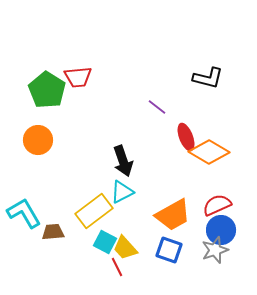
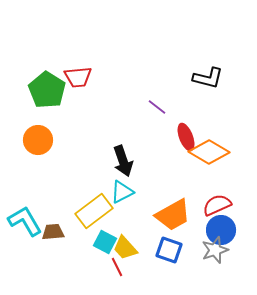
cyan L-shape: moved 1 px right, 8 px down
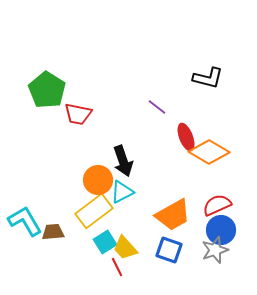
red trapezoid: moved 37 px down; rotated 16 degrees clockwise
orange circle: moved 60 px right, 40 px down
cyan square: rotated 30 degrees clockwise
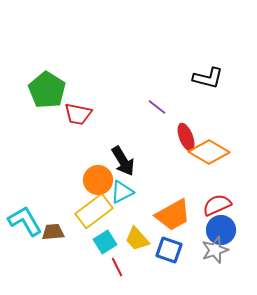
black arrow: rotated 12 degrees counterclockwise
yellow trapezoid: moved 12 px right, 9 px up
